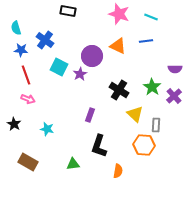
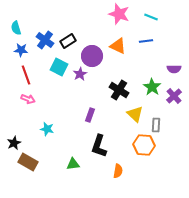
black rectangle: moved 30 px down; rotated 42 degrees counterclockwise
purple semicircle: moved 1 px left
black star: moved 19 px down; rotated 16 degrees clockwise
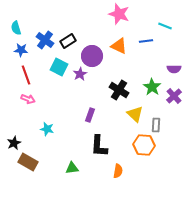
cyan line: moved 14 px right, 9 px down
orange triangle: moved 1 px right
black L-shape: rotated 15 degrees counterclockwise
green triangle: moved 1 px left, 4 px down
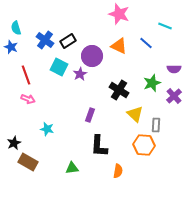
blue line: moved 2 px down; rotated 48 degrees clockwise
blue star: moved 10 px left, 3 px up; rotated 16 degrees clockwise
green star: moved 4 px up; rotated 18 degrees clockwise
